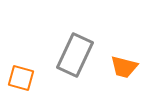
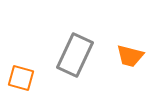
orange trapezoid: moved 6 px right, 11 px up
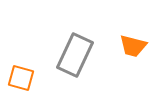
orange trapezoid: moved 3 px right, 10 px up
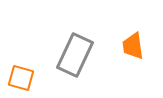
orange trapezoid: rotated 68 degrees clockwise
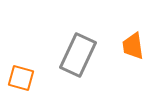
gray rectangle: moved 3 px right
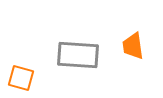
gray rectangle: rotated 69 degrees clockwise
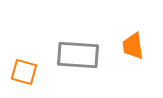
orange square: moved 3 px right, 6 px up
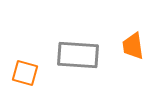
orange square: moved 1 px right, 1 px down
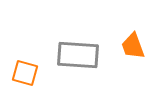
orange trapezoid: rotated 12 degrees counterclockwise
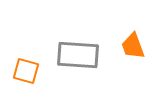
orange square: moved 1 px right, 2 px up
